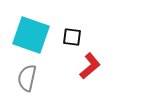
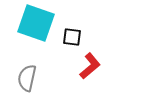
cyan square: moved 5 px right, 12 px up
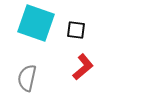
black square: moved 4 px right, 7 px up
red L-shape: moved 7 px left, 1 px down
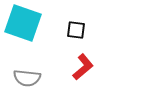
cyan square: moved 13 px left
gray semicircle: rotated 96 degrees counterclockwise
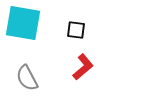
cyan square: rotated 9 degrees counterclockwise
gray semicircle: rotated 56 degrees clockwise
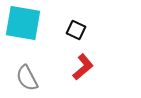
black square: rotated 18 degrees clockwise
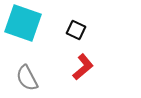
cyan square: rotated 9 degrees clockwise
